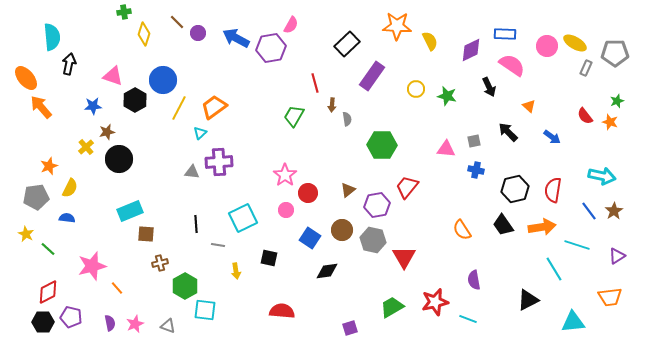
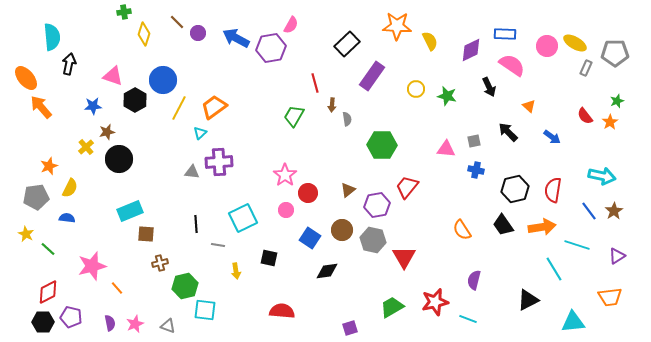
orange star at (610, 122): rotated 21 degrees clockwise
purple semicircle at (474, 280): rotated 24 degrees clockwise
green hexagon at (185, 286): rotated 15 degrees clockwise
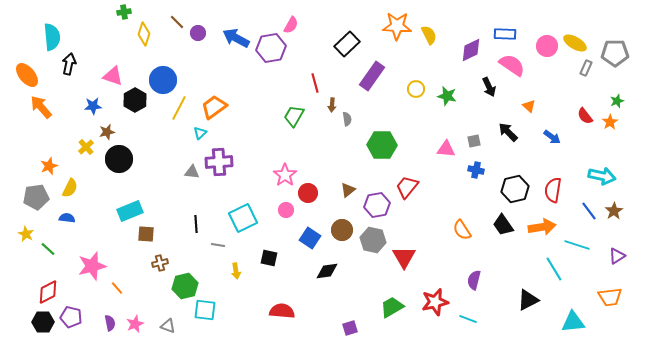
yellow semicircle at (430, 41): moved 1 px left, 6 px up
orange ellipse at (26, 78): moved 1 px right, 3 px up
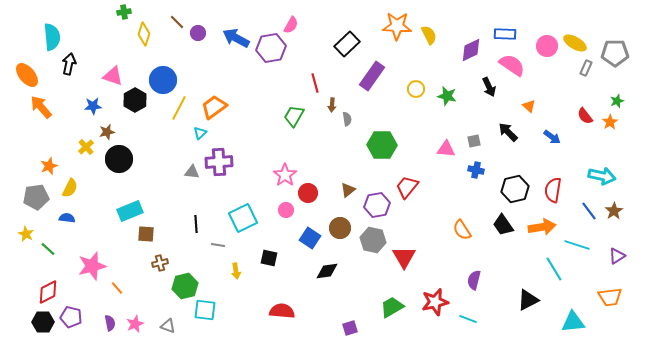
brown circle at (342, 230): moved 2 px left, 2 px up
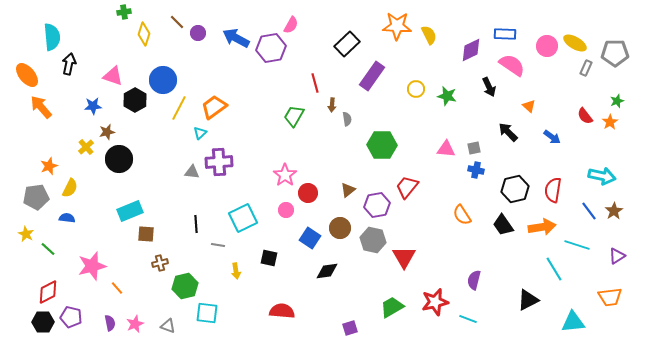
gray square at (474, 141): moved 7 px down
orange semicircle at (462, 230): moved 15 px up
cyan square at (205, 310): moved 2 px right, 3 px down
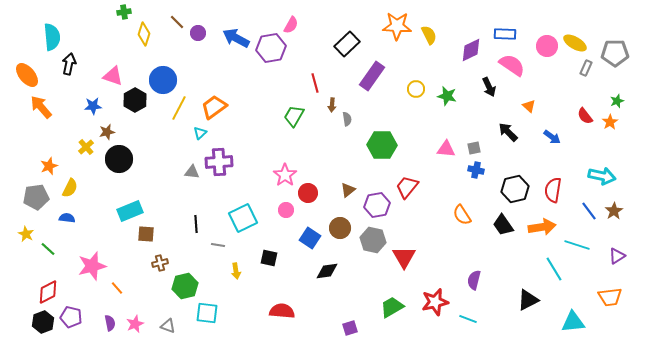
black hexagon at (43, 322): rotated 20 degrees counterclockwise
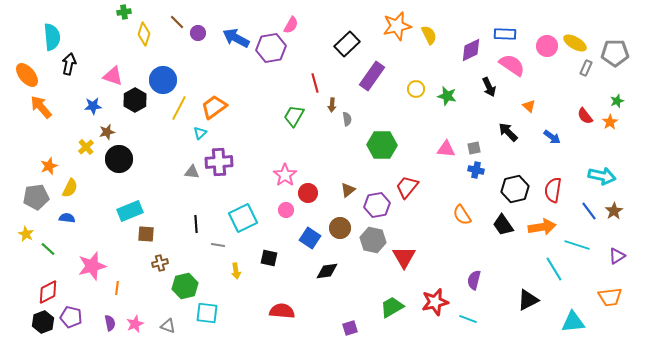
orange star at (397, 26): rotated 16 degrees counterclockwise
orange line at (117, 288): rotated 48 degrees clockwise
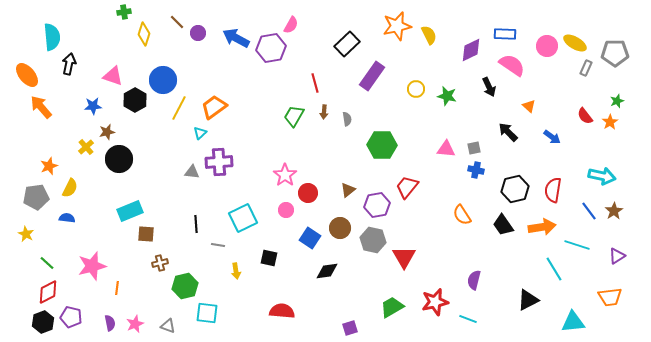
brown arrow at (332, 105): moved 8 px left, 7 px down
green line at (48, 249): moved 1 px left, 14 px down
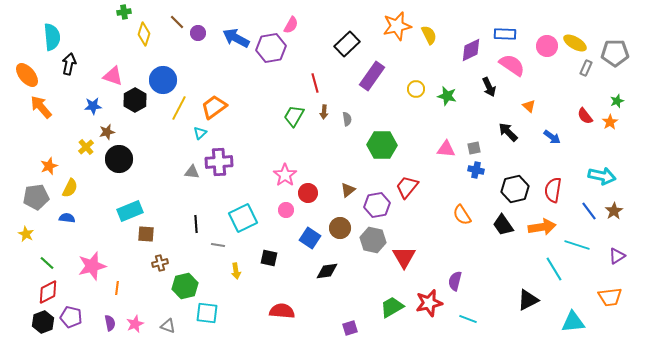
purple semicircle at (474, 280): moved 19 px left, 1 px down
red star at (435, 302): moved 6 px left, 1 px down
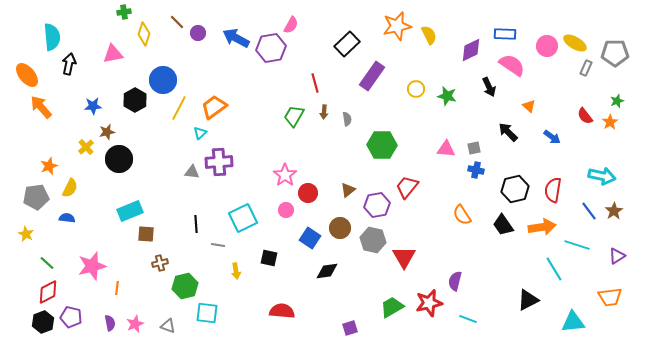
pink triangle at (113, 76): moved 22 px up; rotated 30 degrees counterclockwise
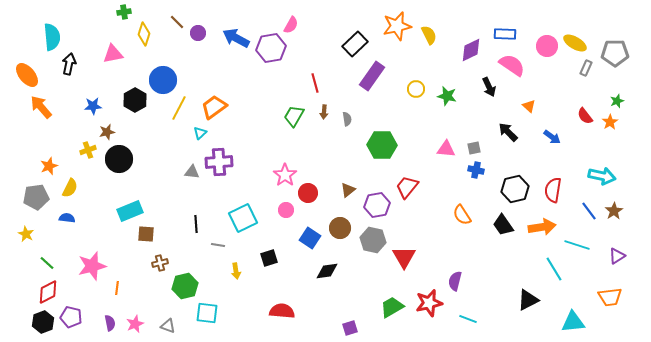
black rectangle at (347, 44): moved 8 px right
yellow cross at (86, 147): moved 2 px right, 3 px down; rotated 21 degrees clockwise
black square at (269, 258): rotated 30 degrees counterclockwise
